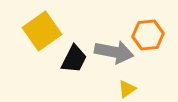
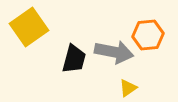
yellow square: moved 13 px left, 4 px up
black trapezoid: rotated 12 degrees counterclockwise
yellow triangle: moved 1 px right, 1 px up
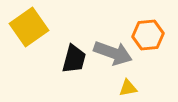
gray arrow: moved 1 px left, 1 px down; rotated 9 degrees clockwise
yellow triangle: rotated 24 degrees clockwise
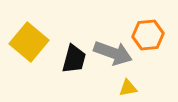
yellow square: moved 15 px down; rotated 15 degrees counterclockwise
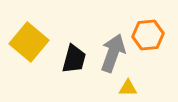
gray arrow: rotated 90 degrees counterclockwise
yellow triangle: rotated 12 degrees clockwise
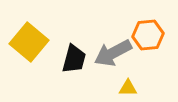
gray arrow: rotated 138 degrees counterclockwise
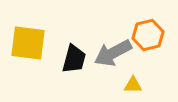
orange hexagon: rotated 8 degrees counterclockwise
yellow square: moved 1 px left, 1 px down; rotated 33 degrees counterclockwise
yellow triangle: moved 5 px right, 3 px up
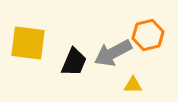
black trapezoid: moved 3 px down; rotated 8 degrees clockwise
